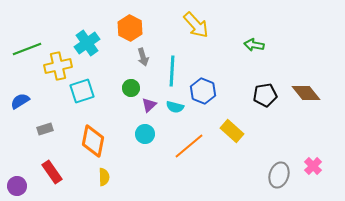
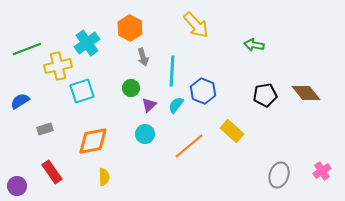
cyan semicircle: moved 1 px right, 2 px up; rotated 114 degrees clockwise
orange diamond: rotated 68 degrees clockwise
pink cross: moved 9 px right, 5 px down; rotated 12 degrees clockwise
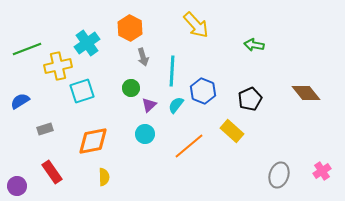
black pentagon: moved 15 px left, 4 px down; rotated 15 degrees counterclockwise
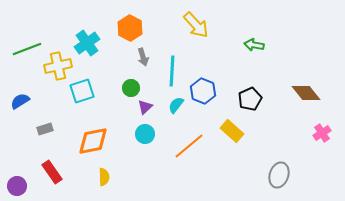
purple triangle: moved 4 px left, 2 px down
pink cross: moved 38 px up
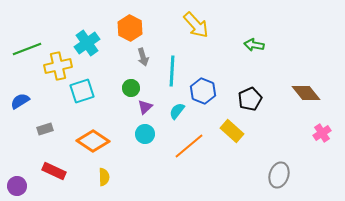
cyan semicircle: moved 1 px right, 6 px down
orange diamond: rotated 44 degrees clockwise
red rectangle: moved 2 px right, 1 px up; rotated 30 degrees counterclockwise
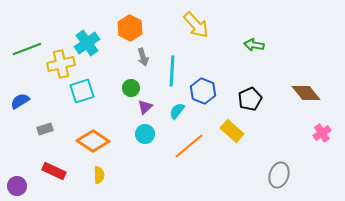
yellow cross: moved 3 px right, 2 px up
yellow semicircle: moved 5 px left, 2 px up
